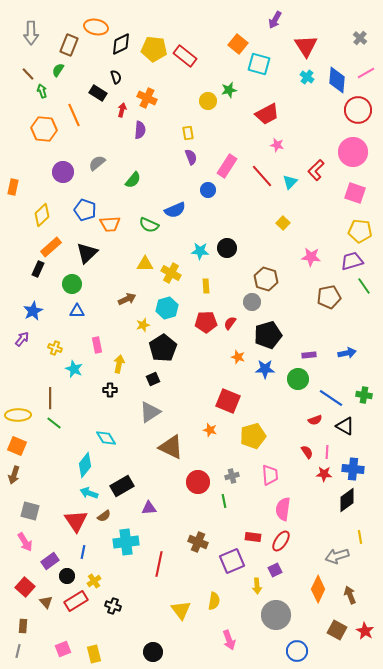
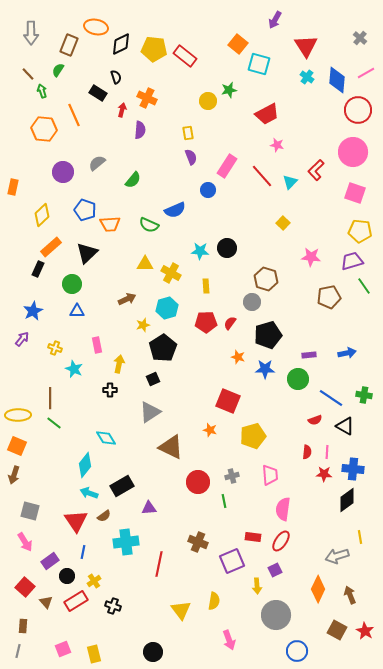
red semicircle at (307, 452): rotated 40 degrees clockwise
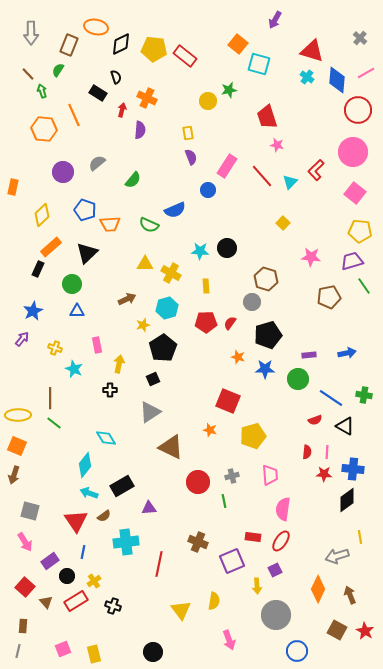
red triangle at (306, 46): moved 6 px right, 5 px down; rotated 40 degrees counterclockwise
red trapezoid at (267, 114): moved 3 px down; rotated 100 degrees clockwise
pink square at (355, 193): rotated 20 degrees clockwise
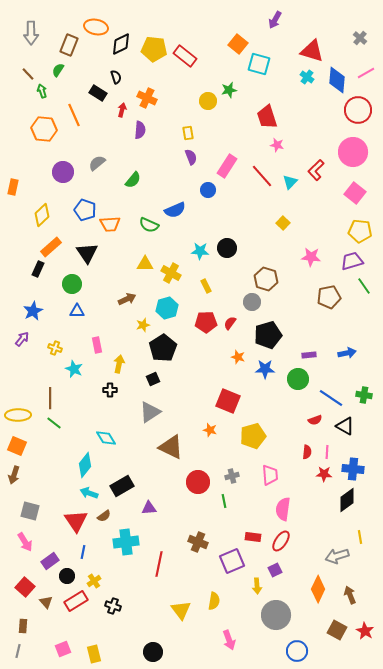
black triangle at (87, 253): rotated 20 degrees counterclockwise
yellow rectangle at (206, 286): rotated 24 degrees counterclockwise
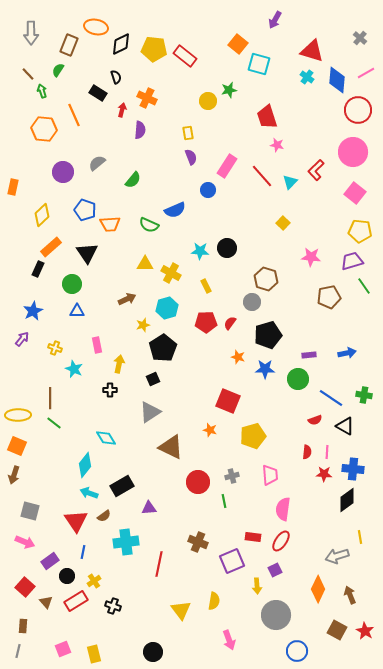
pink arrow at (25, 542): rotated 36 degrees counterclockwise
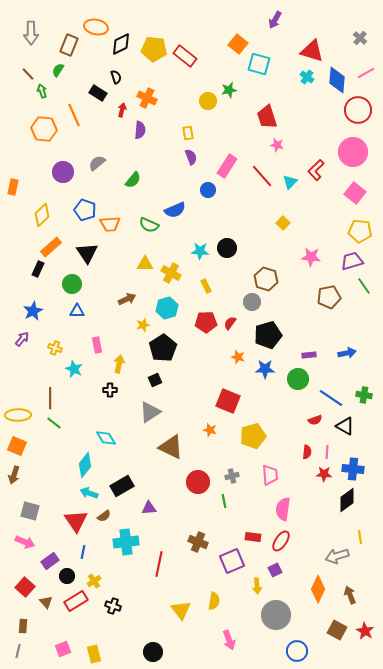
black square at (153, 379): moved 2 px right, 1 px down
